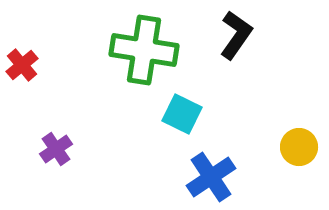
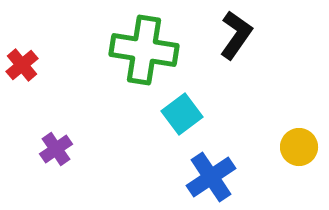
cyan square: rotated 27 degrees clockwise
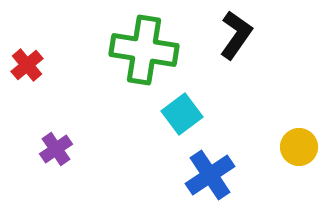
red cross: moved 5 px right
blue cross: moved 1 px left, 2 px up
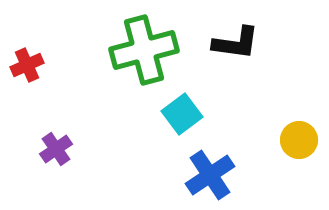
black L-shape: moved 8 px down; rotated 63 degrees clockwise
green cross: rotated 24 degrees counterclockwise
red cross: rotated 16 degrees clockwise
yellow circle: moved 7 px up
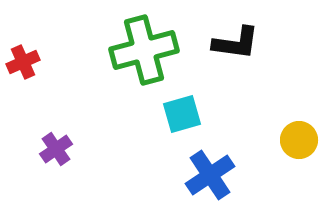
red cross: moved 4 px left, 3 px up
cyan square: rotated 21 degrees clockwise
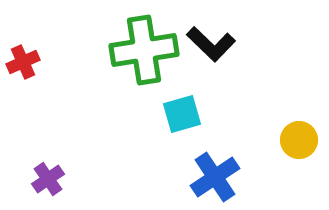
black L-shape: moved 25 px left, 1 px down; rotated 36 degrees clockwise
green cross: rotated 6 degrees clockwise
purple cross: moved 8 px left, 30 px down
blue cross: moved 5 px right, 2 px down
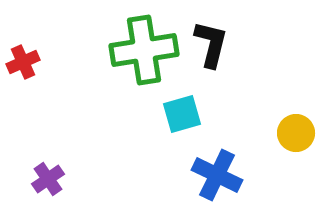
black L-shape: rotated 120 degrees counterclockwise
yellow circle: moved 3 px left, 7 px up
blue cross: moved 2 px right, 2 px up; rotated 30 degrees counterclockwise
